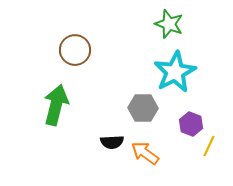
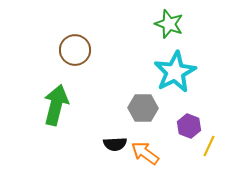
purple hexagon: moved 2 px left, 2 px down
black semicircle: moved 3 px right, 2 px down
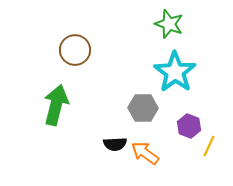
cyan star: rotated 9 degrees counterclockwise
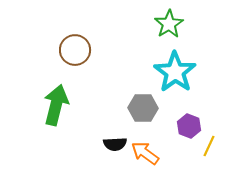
green star: rotated 20 degrees clockwise
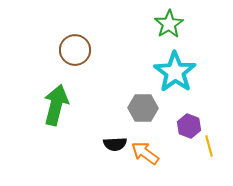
yellow line: rotated 40 degrees counterclockwise
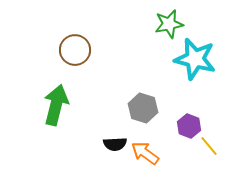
green star: rotated 20 degrees clockwise
cyan star: moved 20 px right, 13 px up; rotated 21 degrees counterclockwise
gray hexagon: rotated 16 degrees clockwise
yellow line: rotated 25 degrees counterclockwise
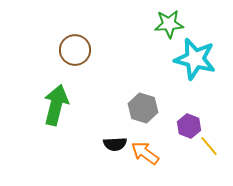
green star: rotated 8 degrees clockwise
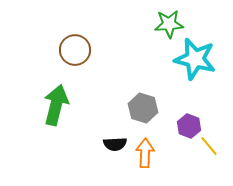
orange arrow: rotated 56 degrees clockwise
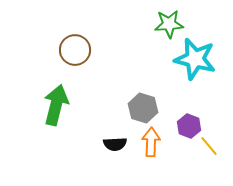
orange arrow: moved 6 px right, 11 px up
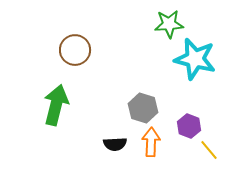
yellow line: moved 4 px down
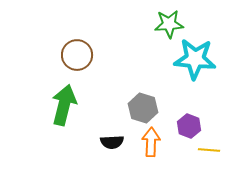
brown circle: moved 2 px right, 5 px down
cyan star: rotated 9 degrees counterclockwise
green arrow: moved 8 px right
black semicircle: moved 3 px left, 2 px up
yellow line: rotated 45 degrees counterclockwise
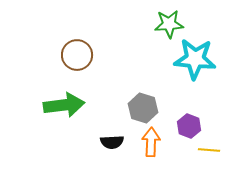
green arrow: rotated 69 degrees clockwise
